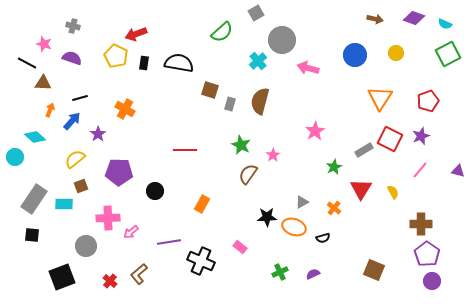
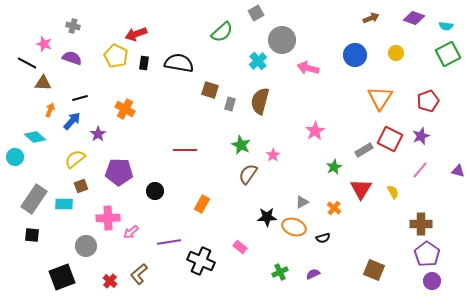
brown arrow at (375, 19): moved 4 px left, 1 px up; rotated 35 degrees counterclockwise
cyan semicircle at (445, 24): moved 1 px right, 2 px down; rotated 16 degrees counterclockwise
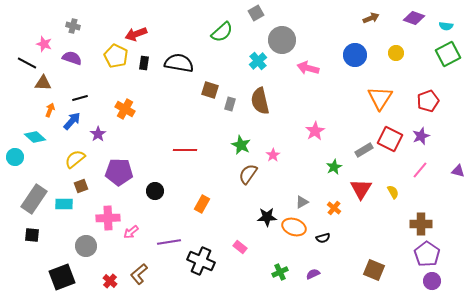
brown semicircle at (260, 101): rotated 28 degrees counterclockwise
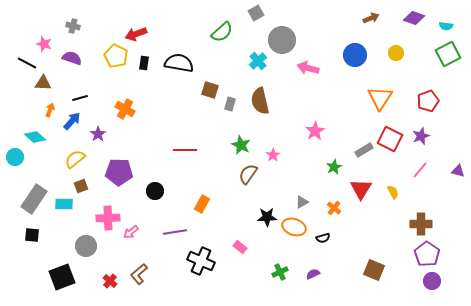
purple line at (169, 242): moved 6 px right, 10 px up
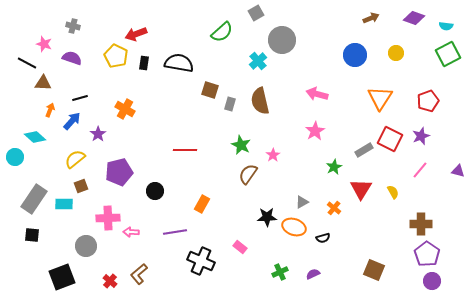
pink arrow at (308, 68): moved 9 px right, 26 px down
purple pentagon at (119, 172): rotated 16 degrees counterclockwise
pink arrow at (131, 232): rotated 42 degrees clockwise
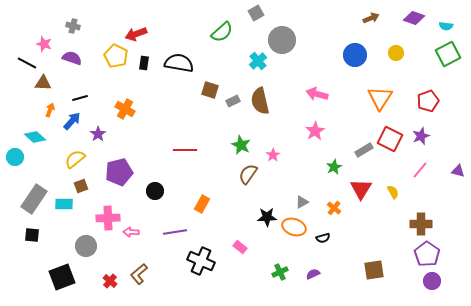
gray rectangle at (230, 104): moved 3 px right, 3 px up; rotated 48 degrees clockwise
brown square at (374, 270): rotated 30 degrees counterclockwise
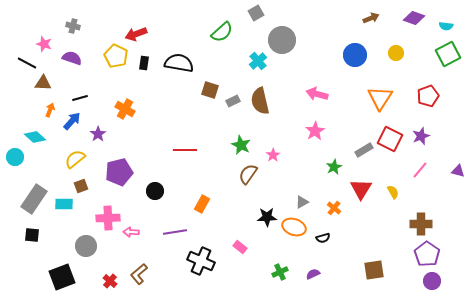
red pentagon at (428, 101): moved 5 px up
